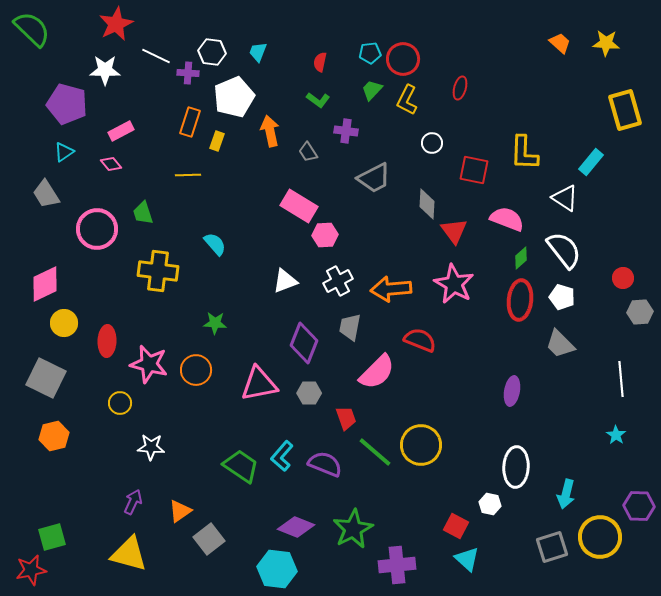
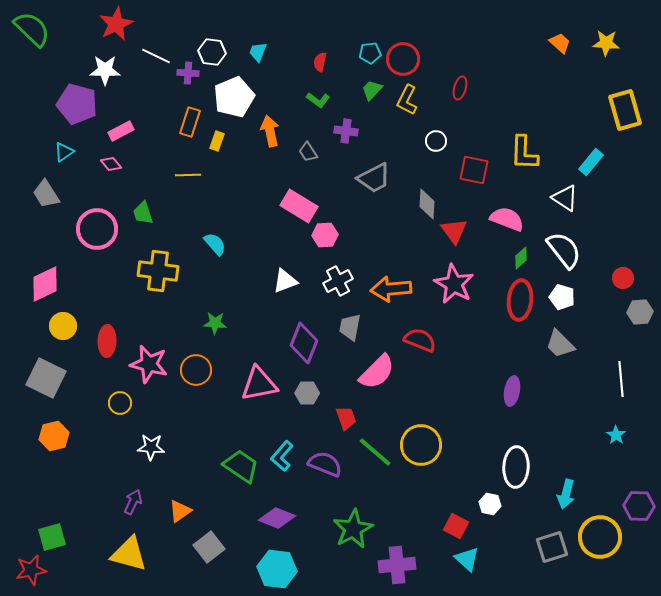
purple pentagon at (67, 104): moved 10 px right
white circle at (432, 143): moved 4 px right, 2 px up
yellow circle at (64, 323): moved 1 px left, 3 px down
gray hexagon at (309, 393): moved 2 px left
purple diamond at (296, 527): moved 19 px left, 9 px up
gray square at (209, 539): moved 8 px down
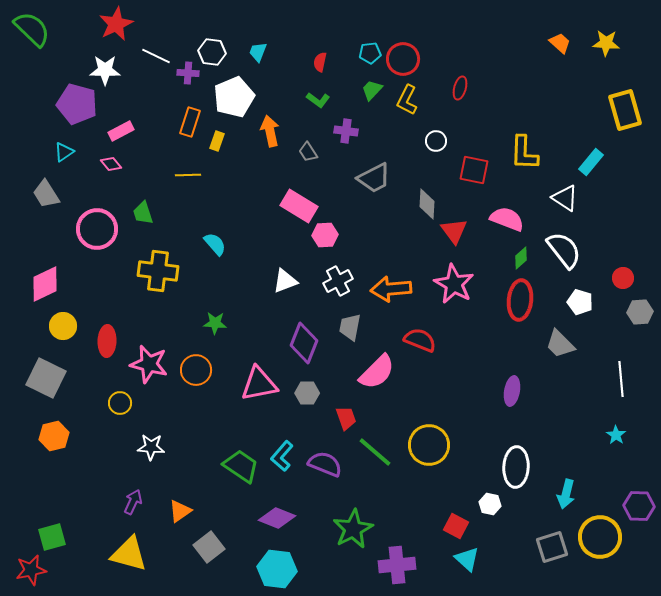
white pentagon at (562, 297): moved 18 px right, 5 px down
yellow circle at (421, 445): moved 8 px right
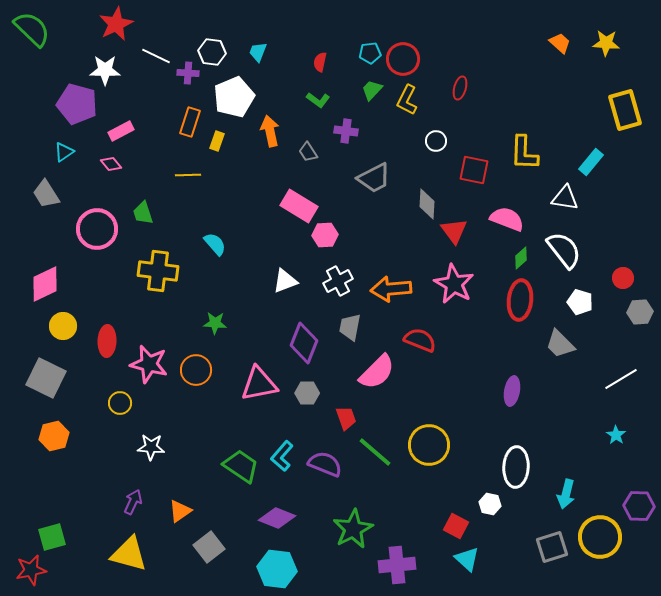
white triangle at (565, 198): rotated 24 degrees counterclockwise
white line at (621, 379): rotated 64 degrees clockwise
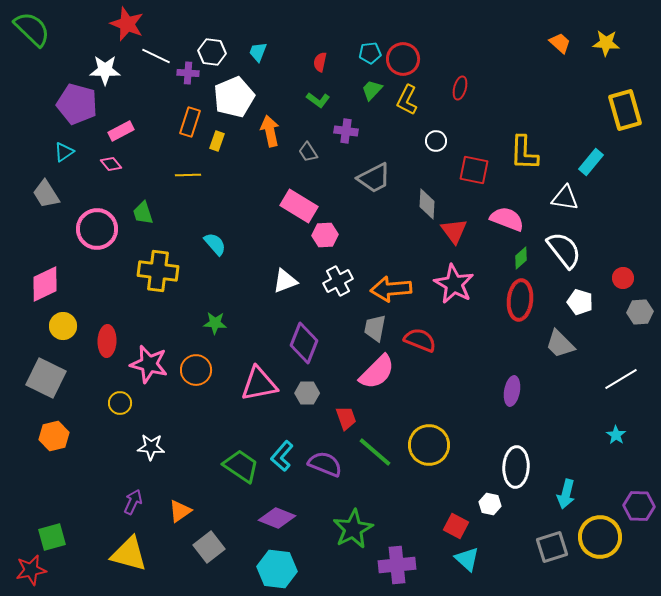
red star at (116, 24): moved 11 px right; rotated 24 degrees counterclockwise
gray trapezoid at (350, 327): moved 25 px right, 1 px down
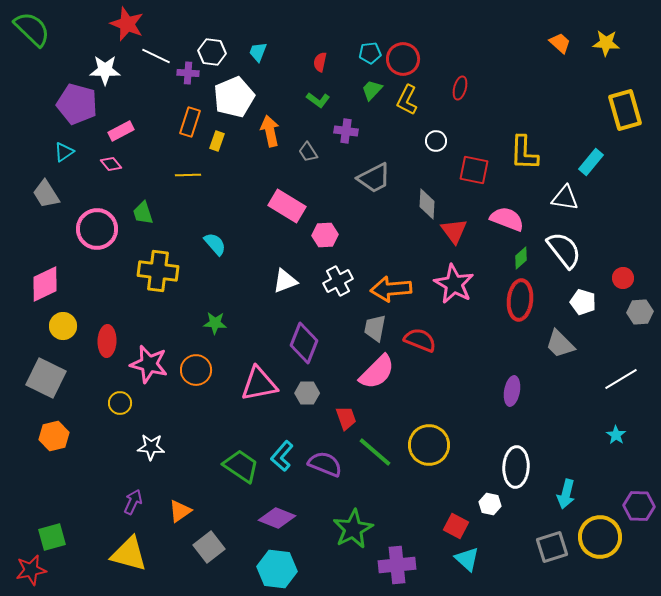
pink rectangle at (299, 206): moved 12 px left
white pentagon at (580, 302): moved 3 px right
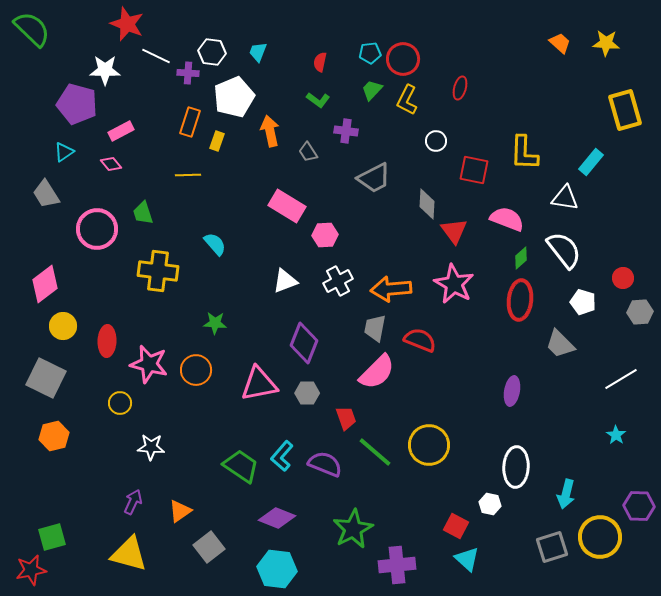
pink diamond at (45, 284): rotated 12 degrees counterclockwise
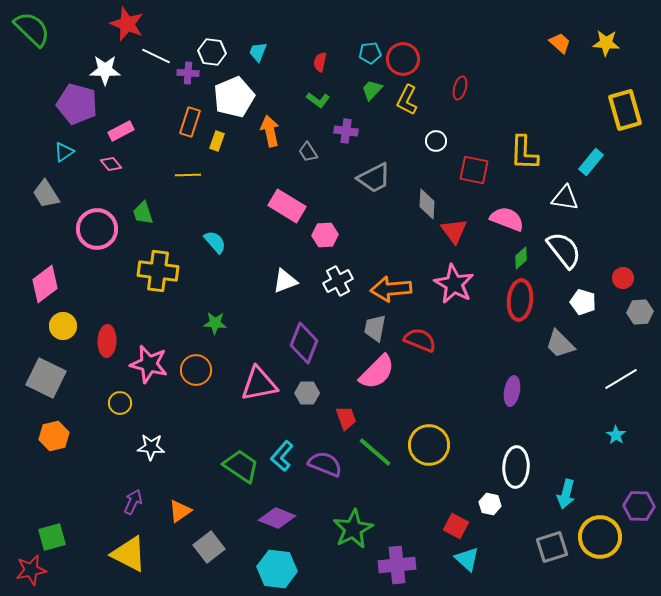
cyan semicircle at (215, 244): moved 2 px up
yellow triangle at (129, 554): rotated 12 degrees clockwise
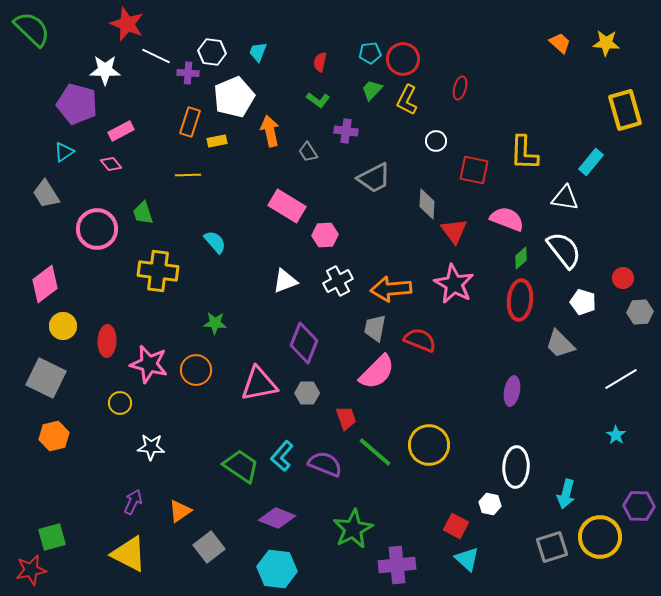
yellow rectangle at (217, 141): rotated 60 degrees clockwise
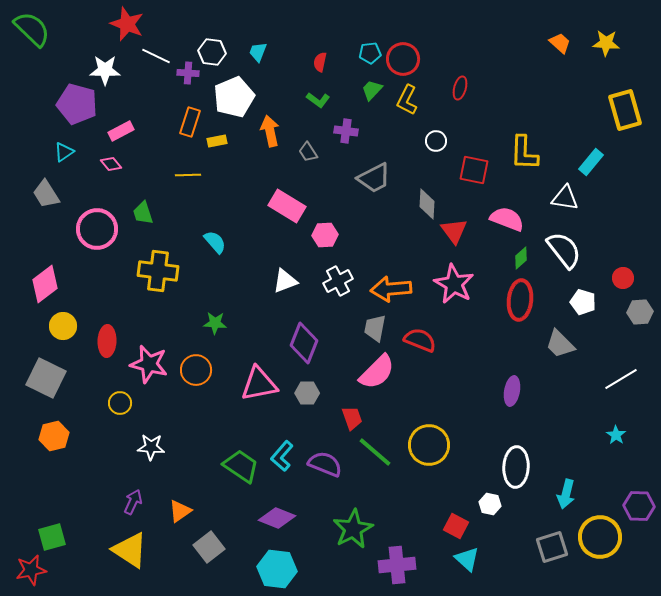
red trapezoid at (346, 418): moved 6 px right
yellow triangle at (129, 554): moved 1 px right, 4 px up; rotated 6 degrees clockwise
